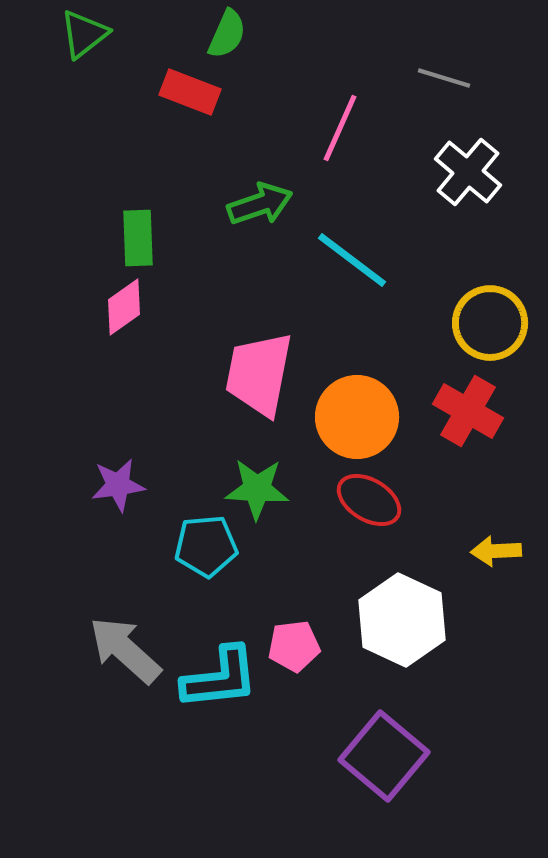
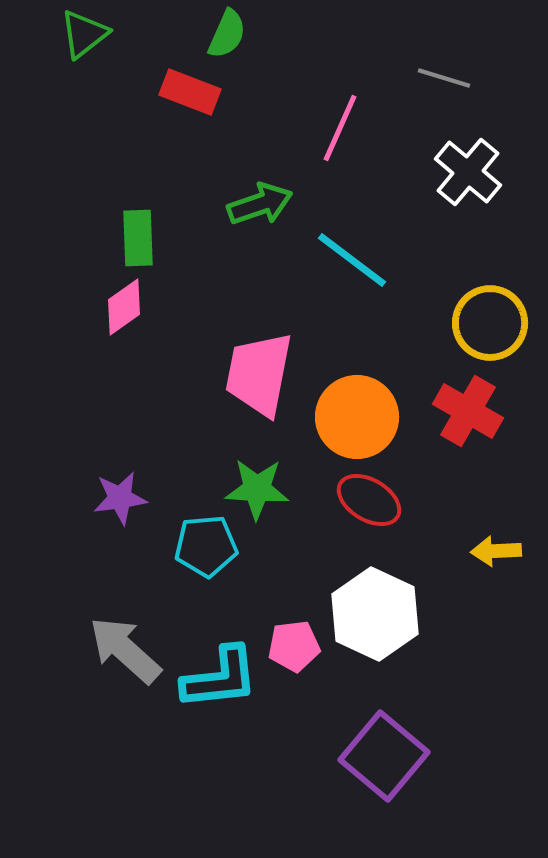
purple star: moved 2 px right, 13 px down
white hexagon: moved 27 px left, 6 px up
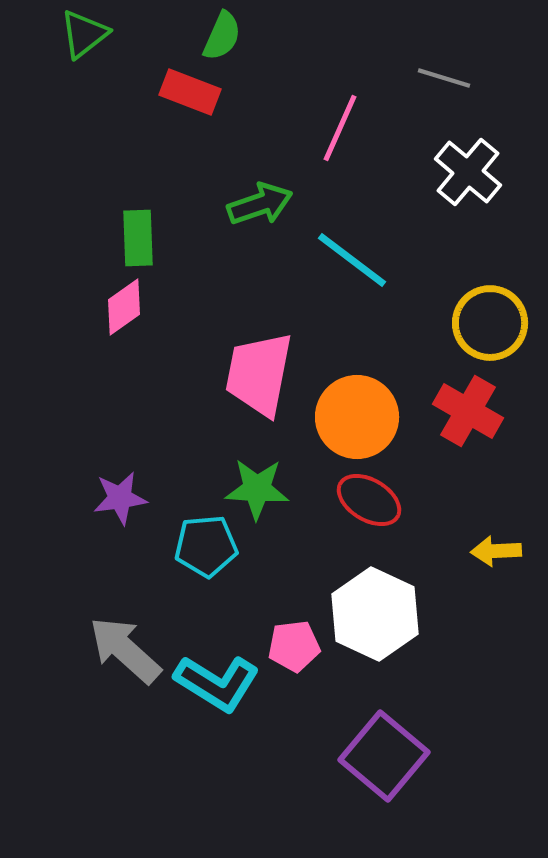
green semicircle: moved 5 px left, 2 px down
cyan L-shape: moved 3 px left, 5 px down; rotated 38 degrees clockwise
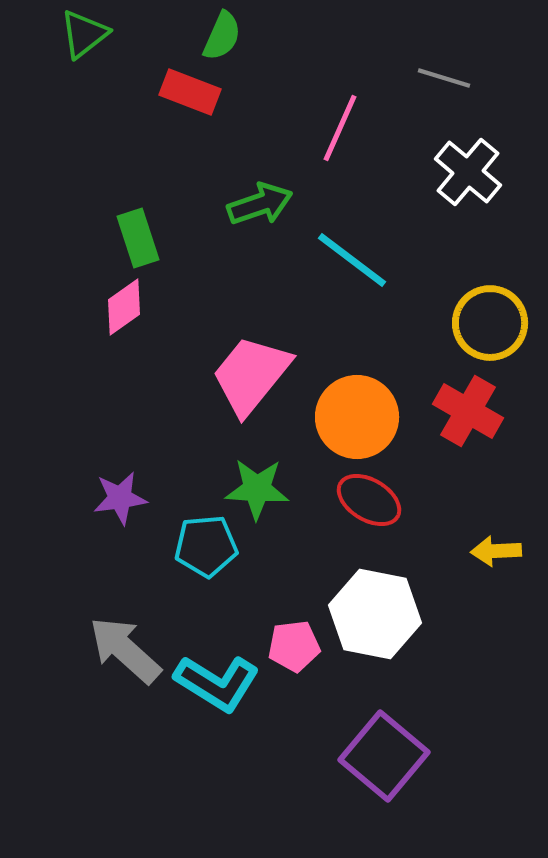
green rectangle: rotated 16 degrees counterclockwise
pink trapezoid: moved 8 px left, 1 px down; rotated 28 degrees clockwise
white hexagon: rotated 14 degrees counterclockwise
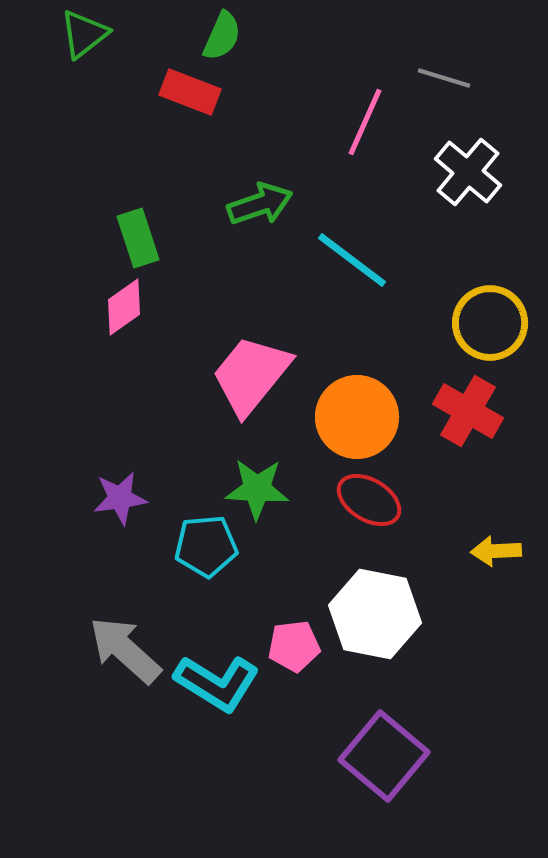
pink line: moved 25 px right, 6 px up
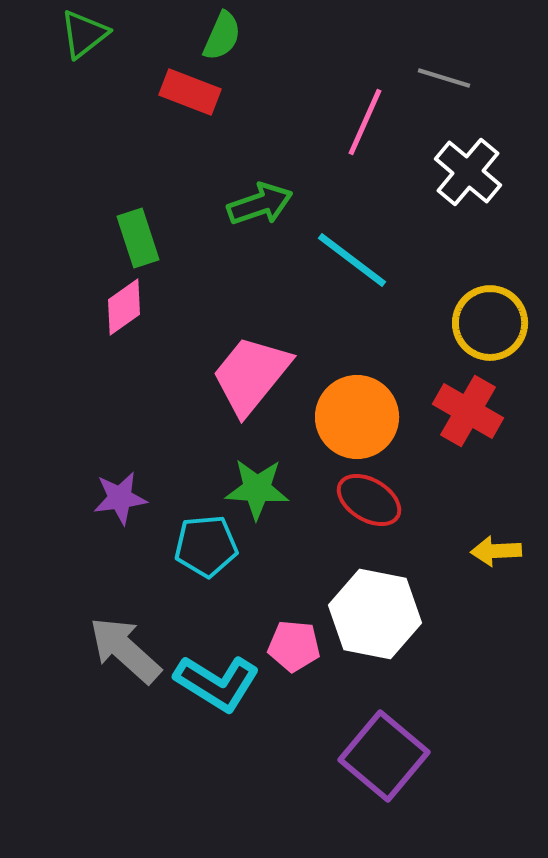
pink pentagon: rotated 12 degrees clockwise
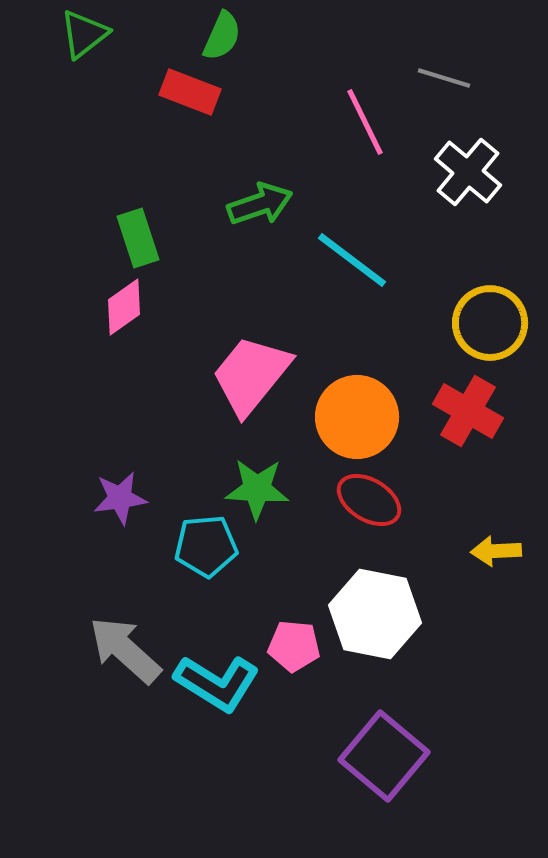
pink line: rotated 50 degrees counterclockwise
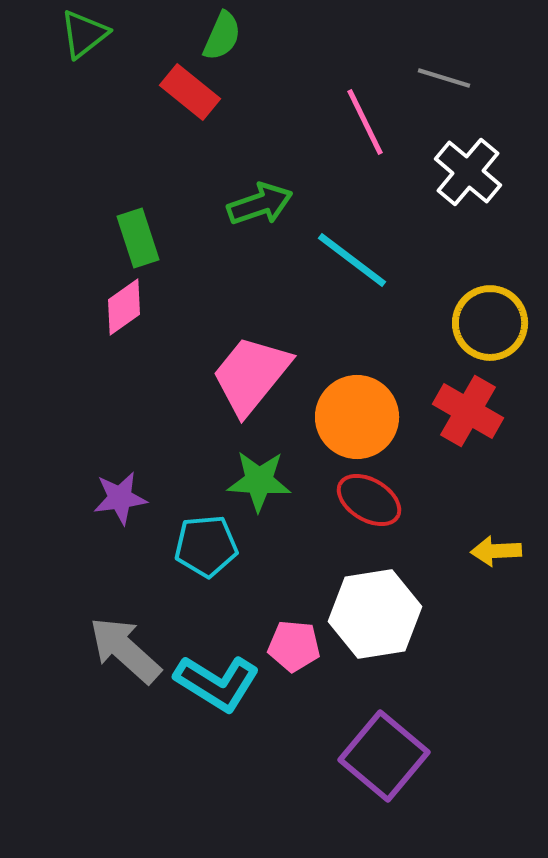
red rectangle: rotated 18 degrees clockwise
green star: moved 2 px right, 8 px up
white hexagon: rotated 20 degrees counterclockwise
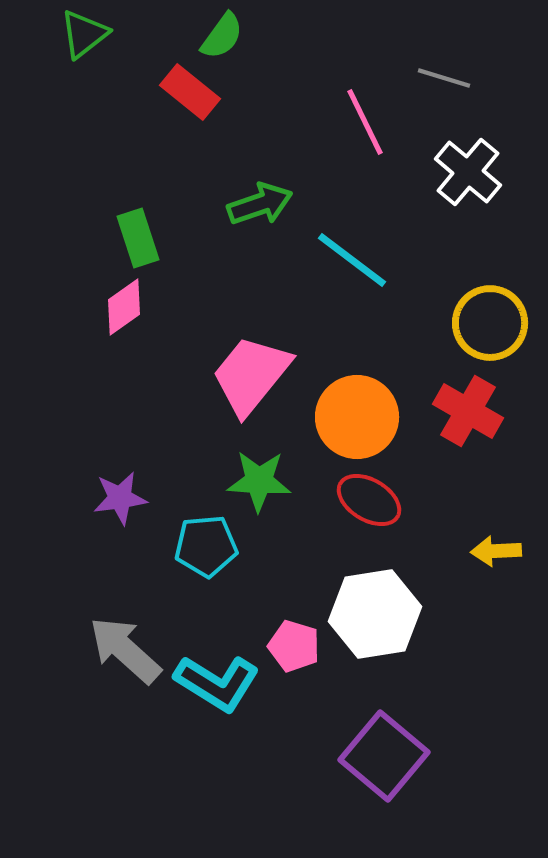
green semicircle: rotated 12 degrees clockwise
pink pentagon: rotated 12 degrees clockwise
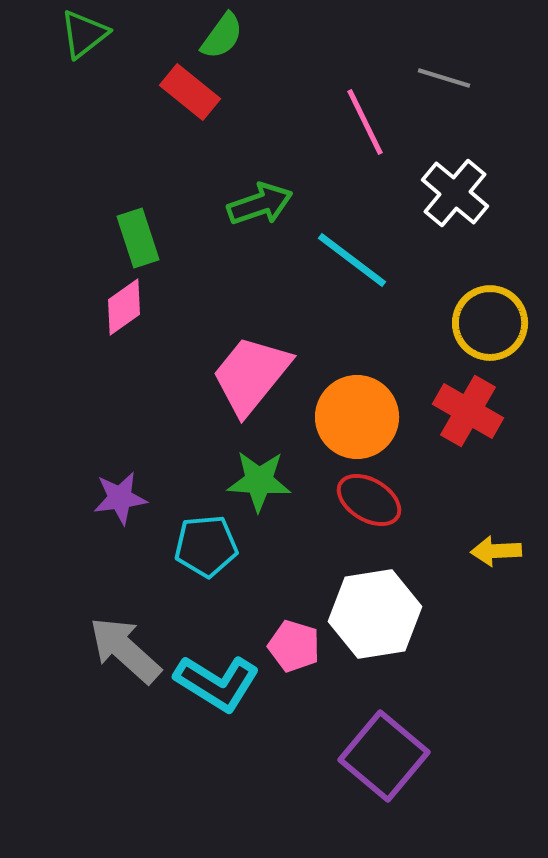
white cross: moved 13 px left, 21 px down
